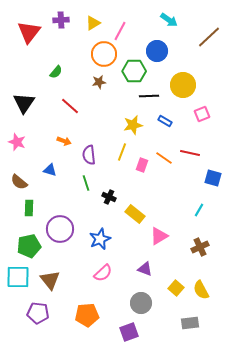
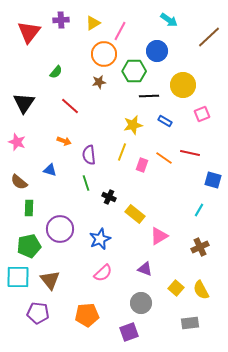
blue square at (213, 178): moved 2 px down
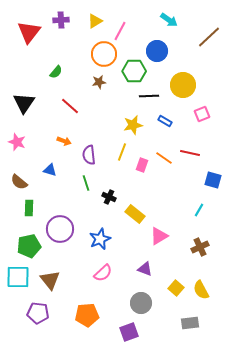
yellow triangle at (93, 23): moved 2 px right, 2 px up
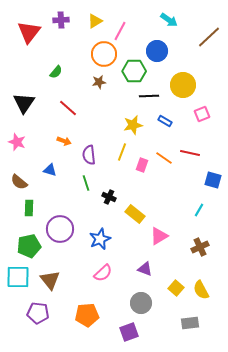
red line at (70, 106): moved 2 px left, 2 px down
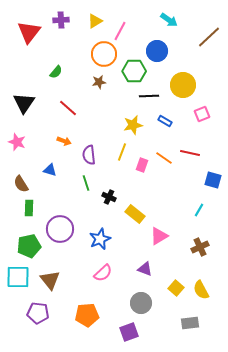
brown semicircle at (19, 182): moved 2 px right, 2 px down; rotated 18 degrees clockwise
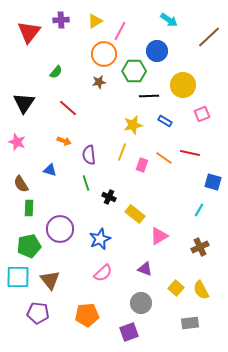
blue square at (213, 180): moved 2 px down
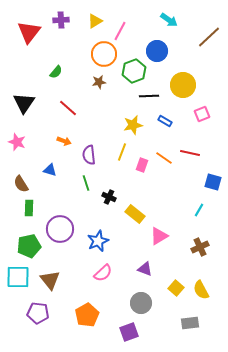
green hexagon at (134, 71): rotated 20 degrees counterclockwise
blue star at (100, 239): moved 2 px left, 2 px down
orange pentagon at (87, 315): rotated 25 degrees counterclockwise
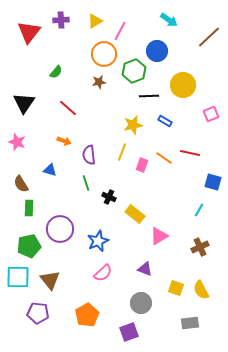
pink square at (202, 114): moved 9 px right
yellow square at (176, 288): rotated 21 degrees counterclockwise
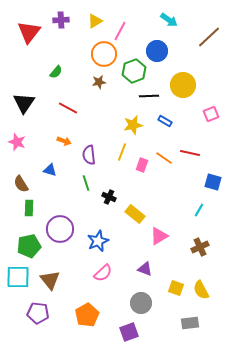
red line at (68, 108): rotated 12 degrees counterclockwise
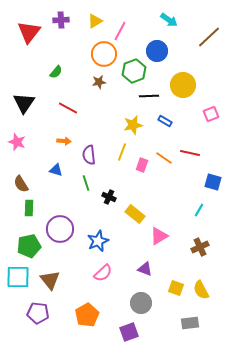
orange arrow at (64, 141): rotated 16 degrees counterclockwise
blue triangle at (50, 170): moved 6 px right
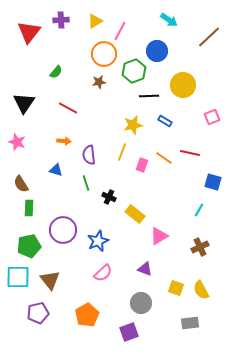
pink square at (211, 114): moved 1 px right, 3 px down
purple circle at (60, 229): moved 3 px right, 1 px down
purple pentagon at (38, 313): rotated 20 degrees counterclockwise
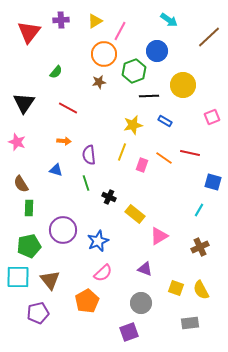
orange pentagon at (87, 315): moved 14 px up
